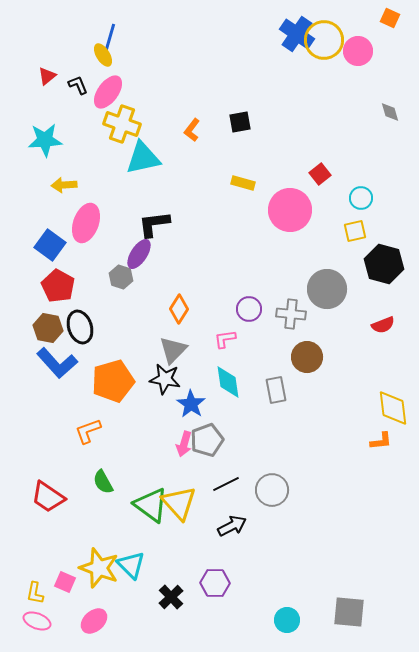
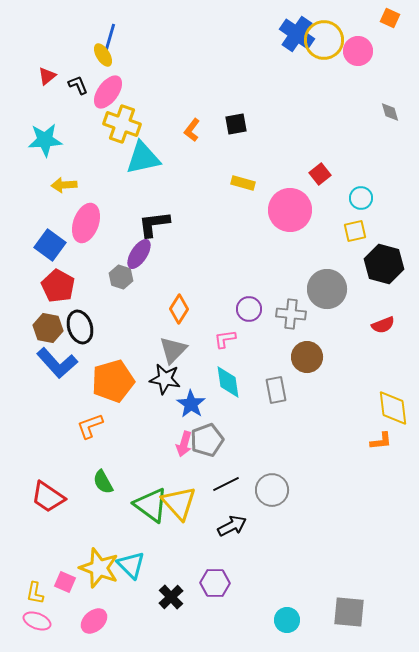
black square at (240, 122): moved 4 px left, 2 px down
orange L-shape at (88, 431): moved 2 px right, 5 px up
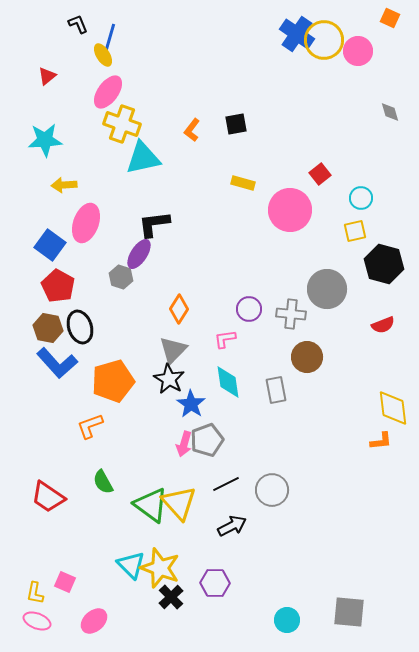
black L-shape at (78, 85): moved 61 px up
black star at (165, 379): moved 4 px right; rotated 20 degrees clockwise
yellow star at (99, 568): moved 61 px right
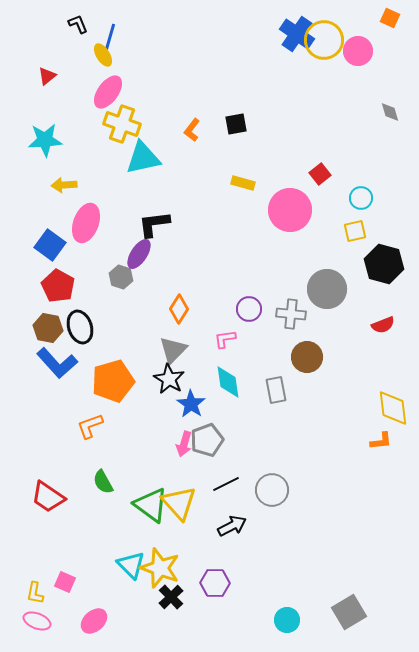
gray square at (349, 612): rotated 36 degrees counterclockwise
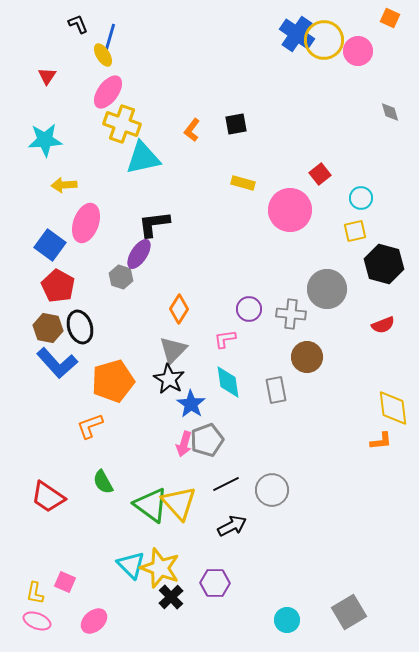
red triangle at (47, 76): rotated 18 degrees counterclockwise
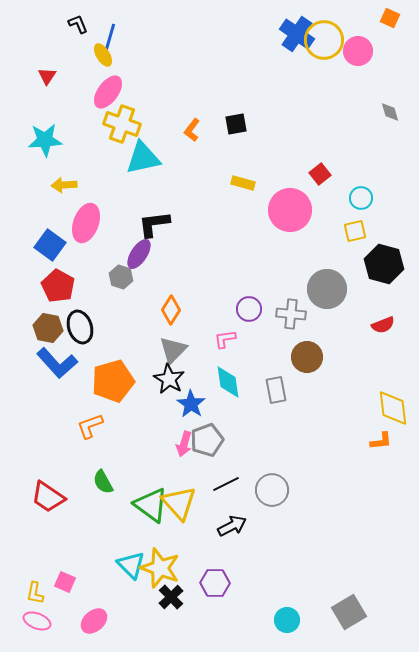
orange diamond at (179, 309): moved 8 px left, 1 px down
